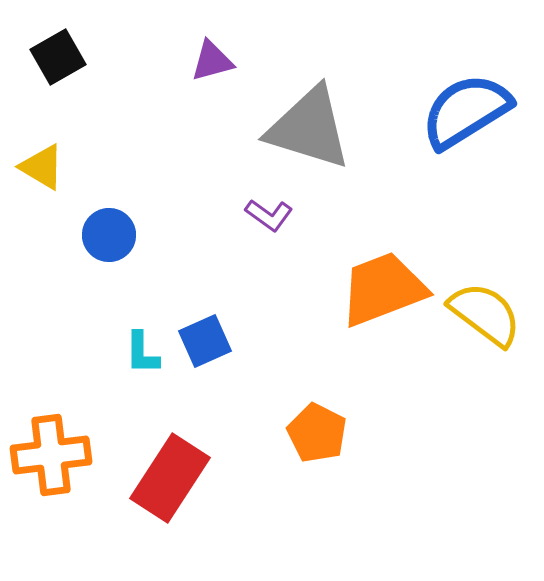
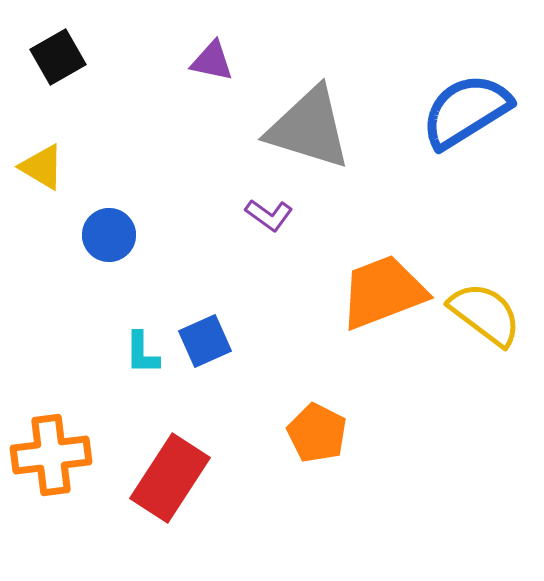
purple triangle: rotated 27 degrees clockwise
orange trapezoid: moved 3 px down
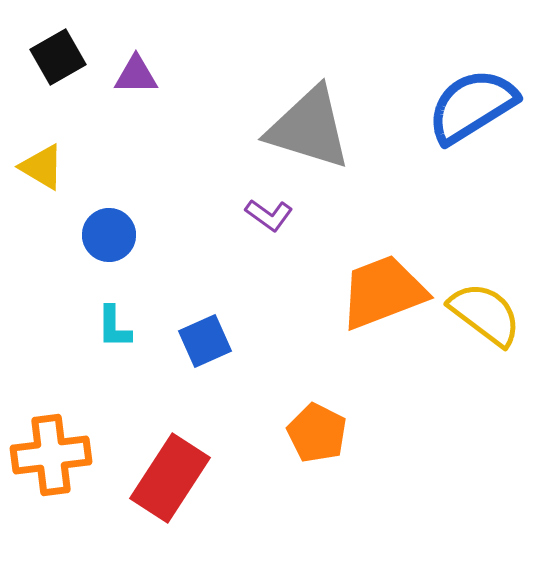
purple triangle: moved 76 px left, 14 px down; rotated 12 degrees counterclockwise
blue semicircle: moved 6 px right, 5 px up
cyan L-shape: moved 28 px left, 26 px up
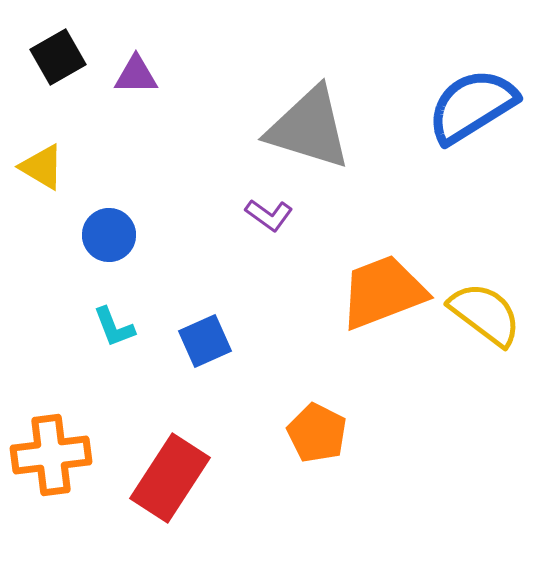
cyan L-shape: rotated 21 degrees counterclockwise
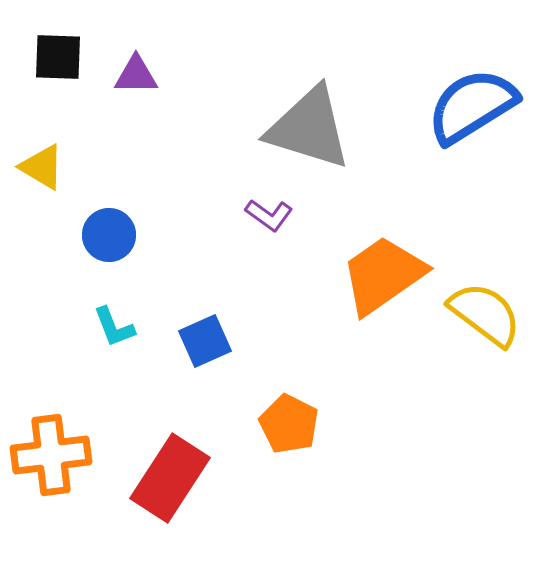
black square: rotated 32 degrees clockwise
orange trapezoid: moved 17 px up; rotated 14 degrees counterclockwise
orange pentagon: moved 28 px left, 9 px up
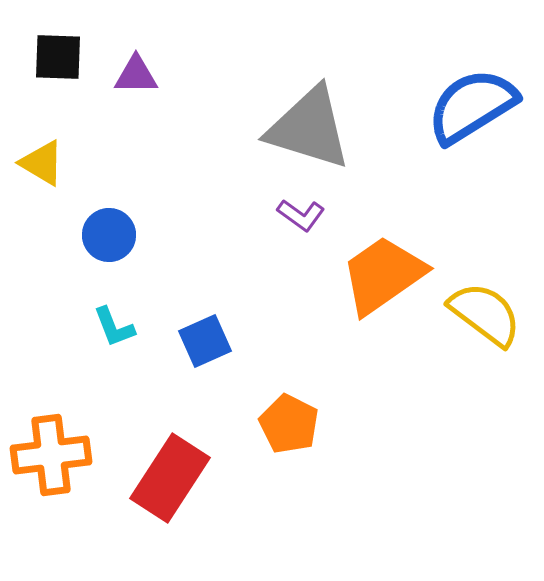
yellow triangle: moved 4 px up
purple L-shape: moved 32 px right
